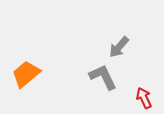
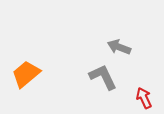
gray arrow: rotated 70 degrees clockwise
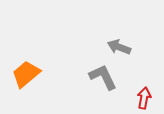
red arrow: rotated 35 degrees clockwise
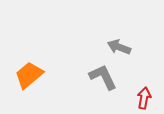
orange trapezoid: moved 3 px right, 1 px down
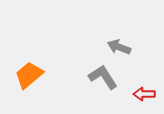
gray L-shape: rotated 8 degrees counterclockwise
red arrow: moved 4 px up; rotated 100 degrees counterclockwise
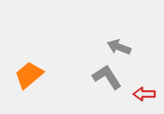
gray L-shape: moved 4 px right
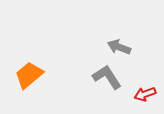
red arrow: moved 1 px right; rotated 20 degrees counterclockwise
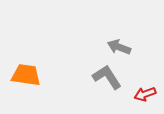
orange trapezoid: moved 3 px left; rotated 48 degrees clockwise
